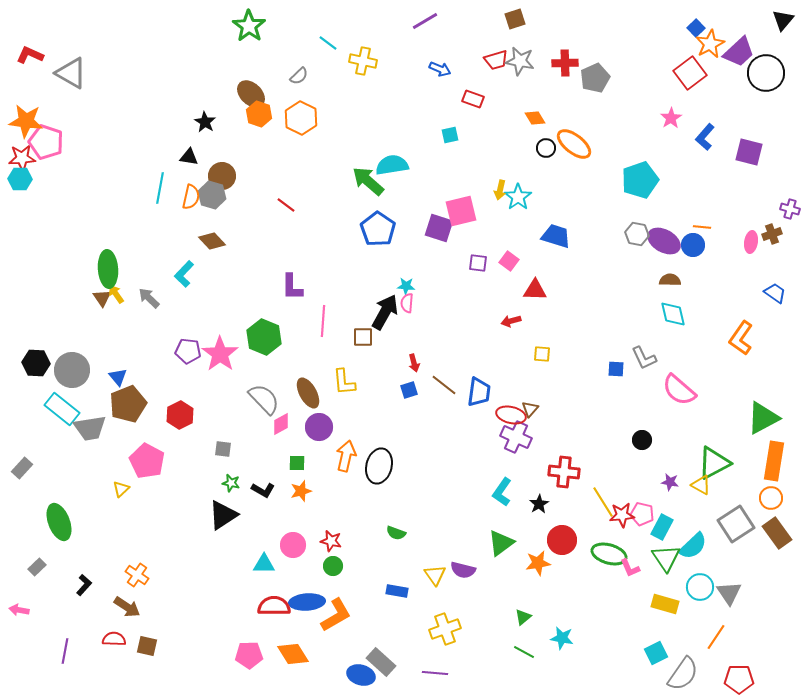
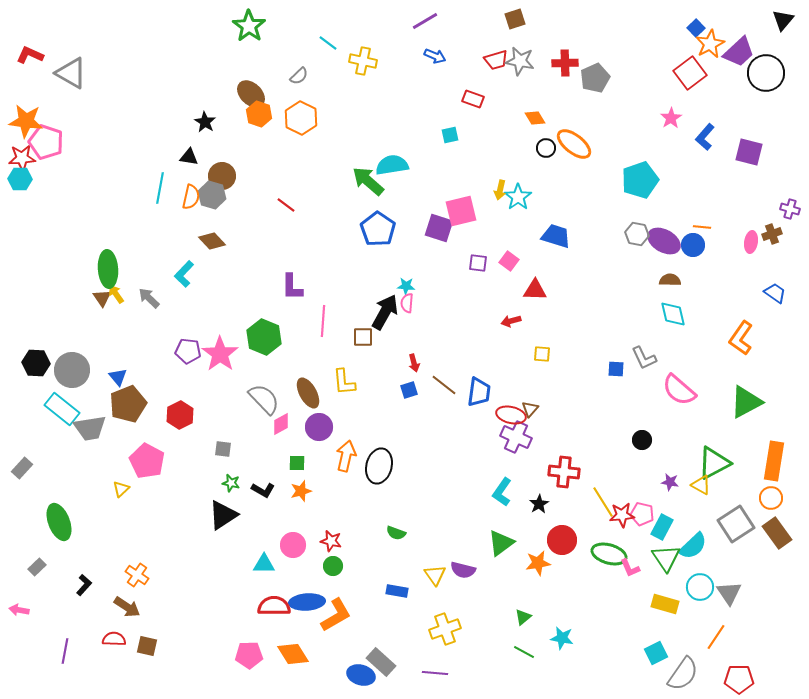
blue arrow at (440, 69): moved 5 px left, 13 px up
green triangle at (763, 418): moved 17 px left, 16 px up
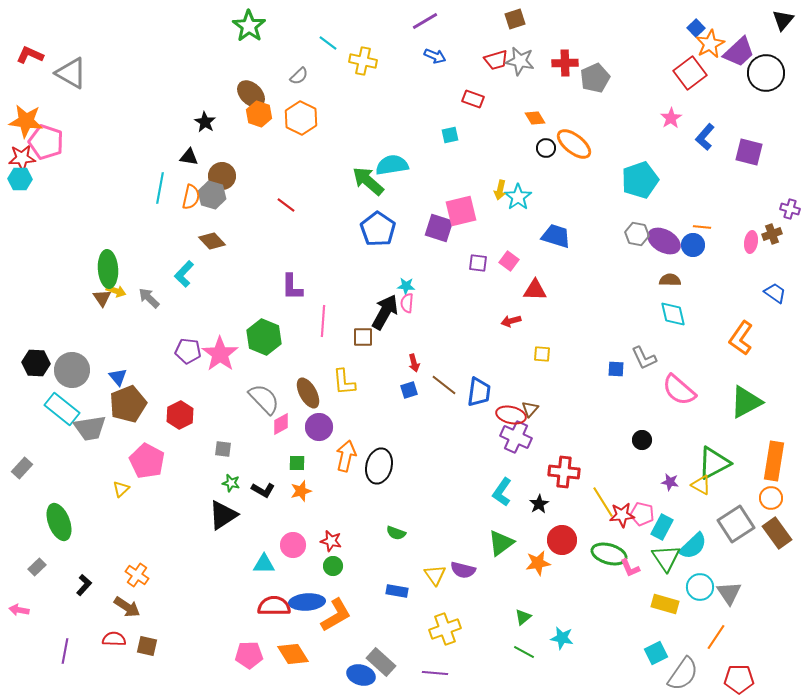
yellow arrow at (116, 294): moved 3 px up; rotated 144 degrees clockwise
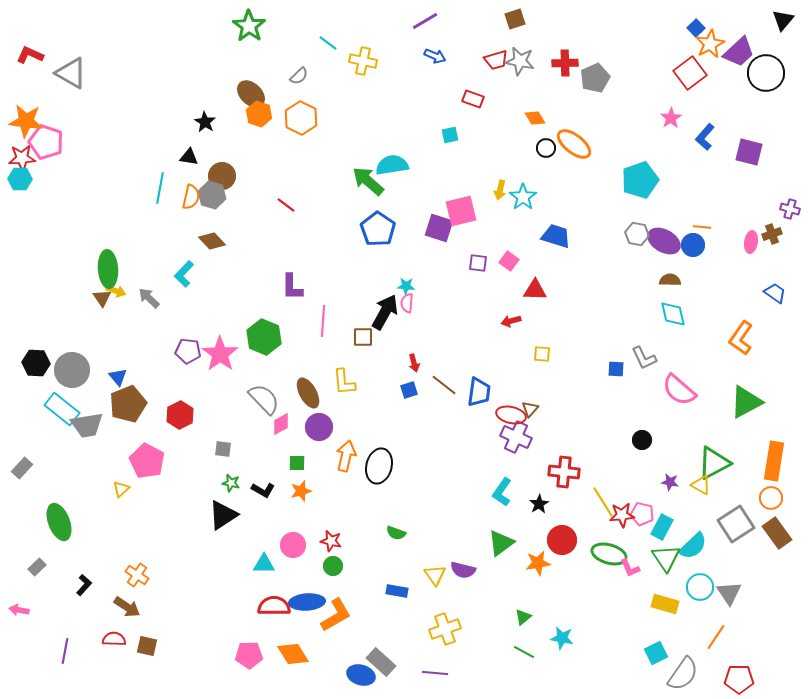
cyan star at (518, 197): moved 5 px right
gray trapezoid at (90, 428): moved 3 px left, 3 px up
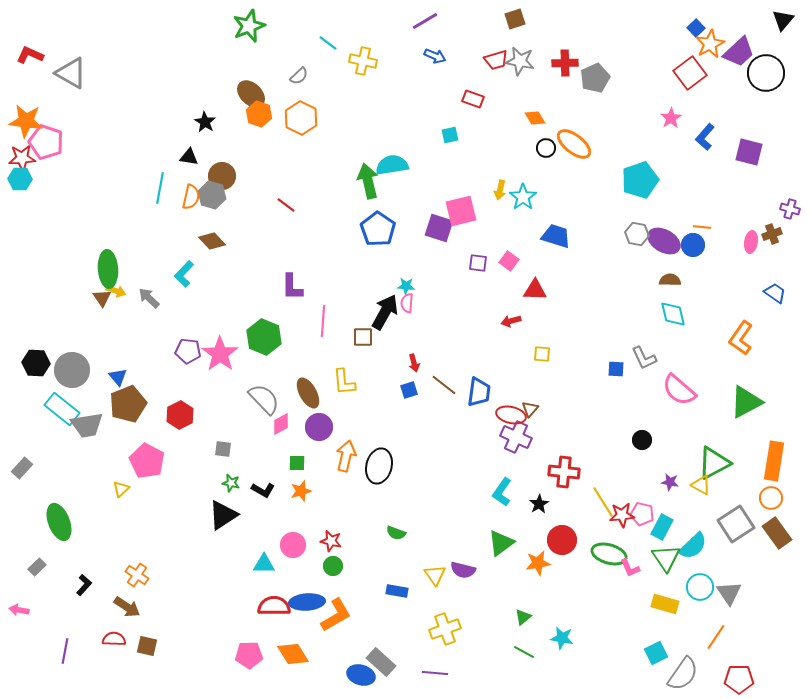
green star at (249, 26): rotated 16 degrees clockwise
green arrow at (368, 181): rotated 36 degrees clockwise
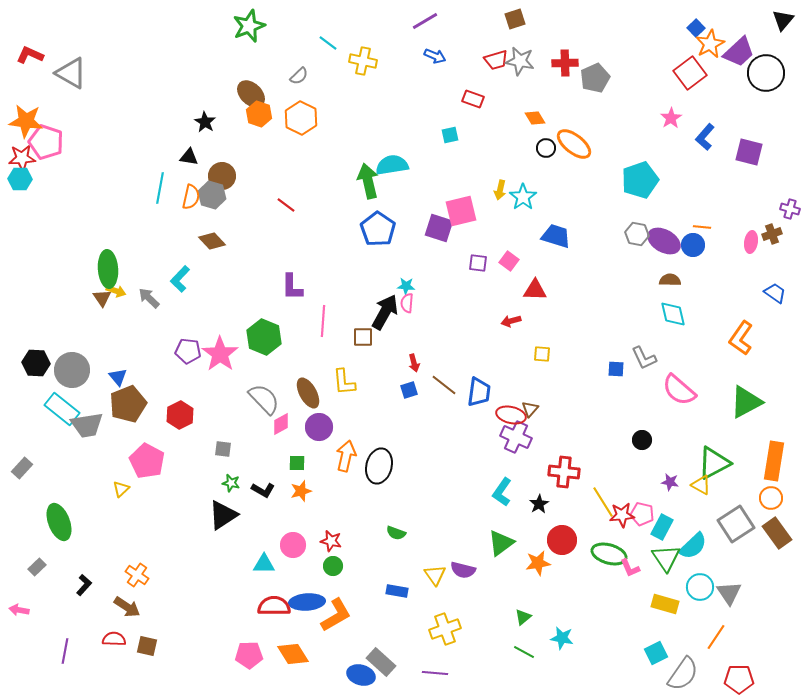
cyan L-shape at (184, 274): moved 4 px left, 5 px down
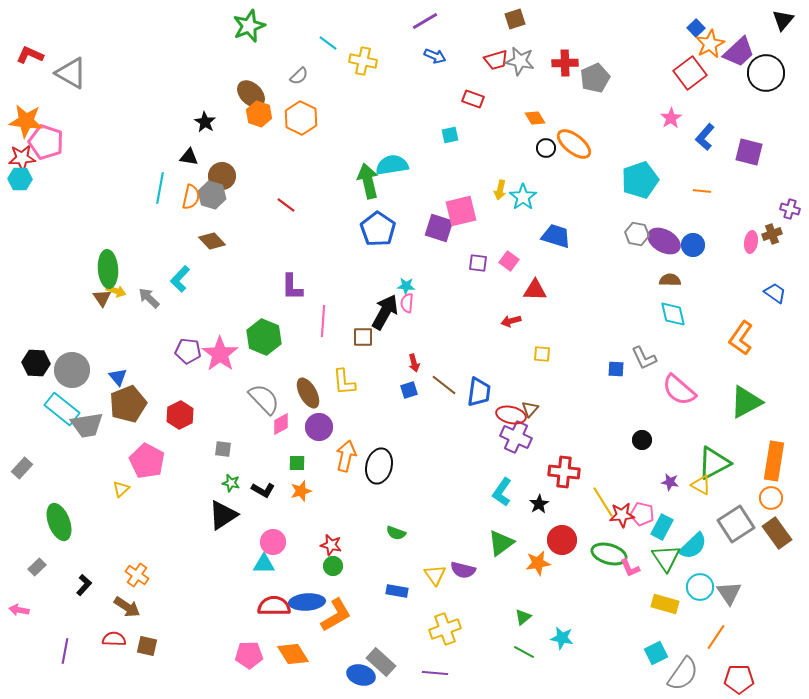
orange line at (702, 227): moved 36 px up
red star at (331, 541): moved 4 px down
pink circle at (293, 545): moved 20 px left, 3 px up
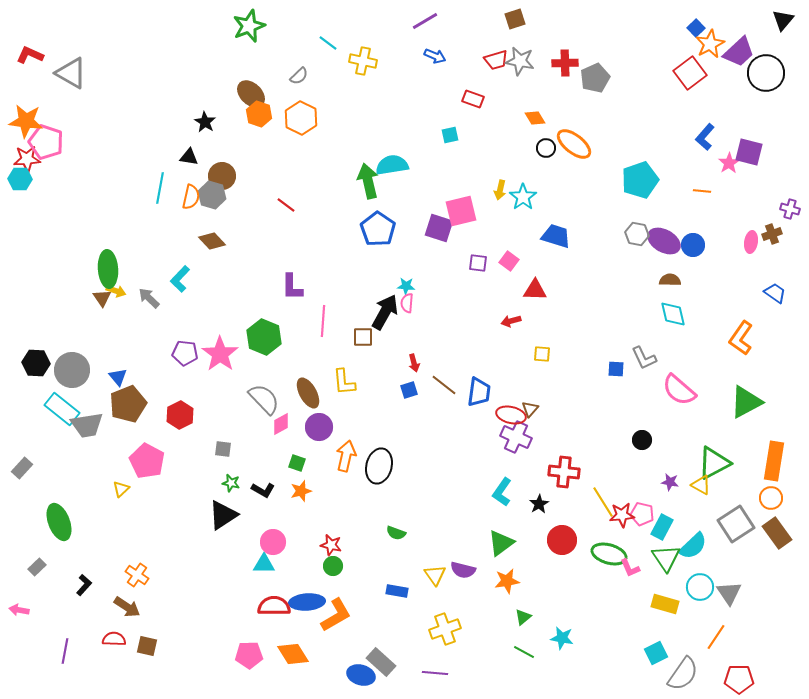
pink star at (671, 118): moved 58 px right, 45 px down
red star at (22, 158): moved 5 px right, 1 px down
purple pentagon at (188, 351): moved 3 px left, 2 px down
green square at (297, 463): rotated 18 degrees clockwise
orange star at (538, 563): moved 31 px left, 18 px down
